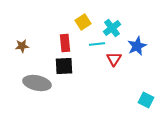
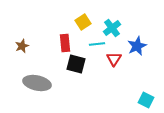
brown star: rotated 16 degrees counterclockwise
black square: moved 12 px right, 2 px up; rotated 18 degrees clockwise
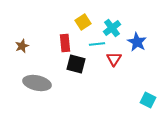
blue star: moved 4 px up; rotated 18 degrees counterclockwise
cyan square: moved 2 px right
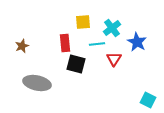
yellow square: rotated 28 degrees clockwise
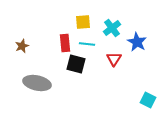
cyan line: moved 10 px left; rotated 14 degrees clockwise
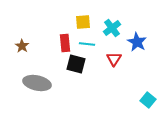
brown star: rotated 16 degrees counterclockwise
cyan square: rotated 14 degrees clockwise
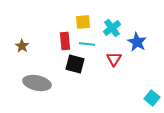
red rectangle: moved 2 px up
black square: moved 1 px left
cyan square: moved 4 px right, 2 px up
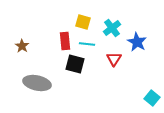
yellow square: rotated 21 degrees clockwise
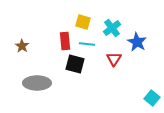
gray ellipse: rotated 12 degrees counterclockwise
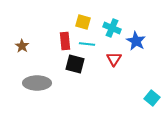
cyan cross: rotated 30 degrees counterclockwise
blue star: moved 1 px left, 1 px up
